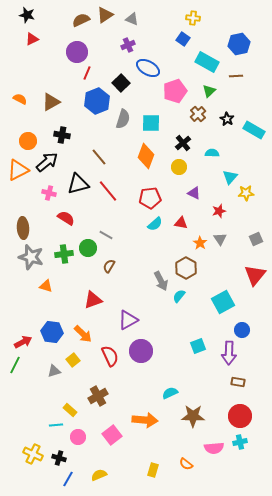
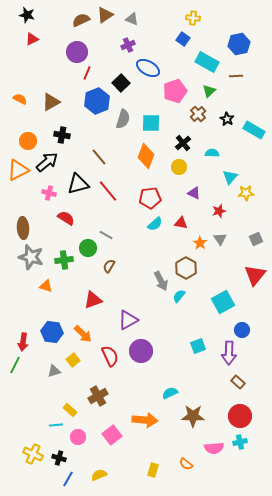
green cross at (64, 254): moved 6 px down
red arrow at (23, 342): rotated 126 degrees clockwise
brown rectangle at (238, 382): rotated 32 degrees clockwise
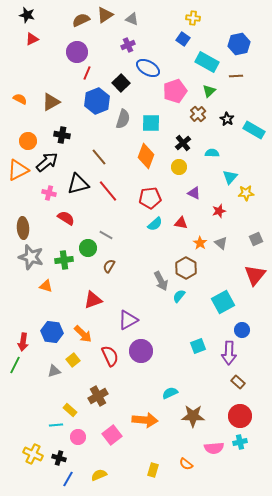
gray triangle at (220, 239): moved 1 px right, 4 px down; rotated 16 degrees counterclockwise
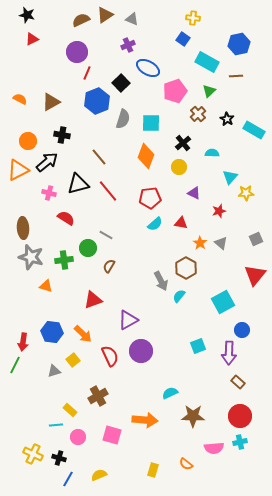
pink square at (112, 435): rotated 36 degrees counterclockwise
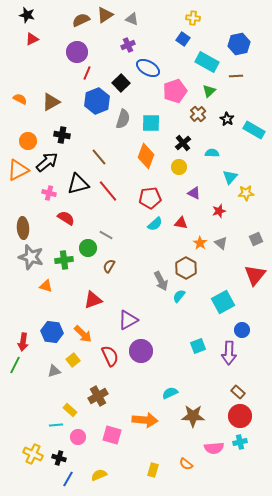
brown rectangle at (238, 382): moved 10 px down
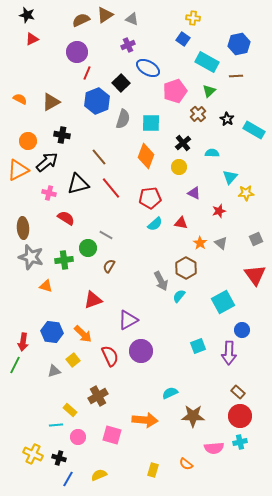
red line at (108, 191): moved 3 px right, 3 px up
red triangle at (255, 275): rotated 15 degrees counterclockwise
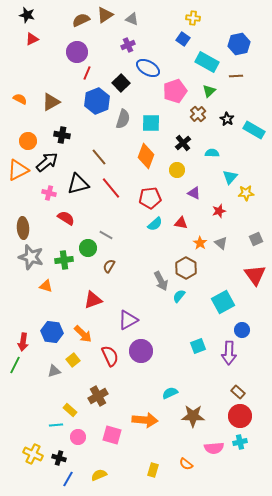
yellow circle at (179, 167): moved 2 px left, 3 px down
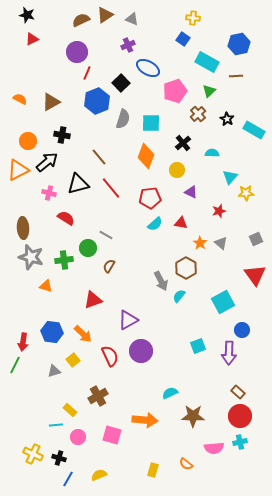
purple triangle at (194, 193): moved 3 px left, 1 px up
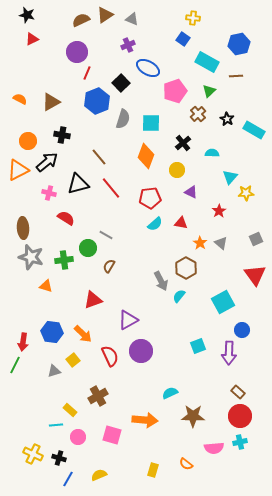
red star at (219, 211): rotated 16 degrees counterclockwise
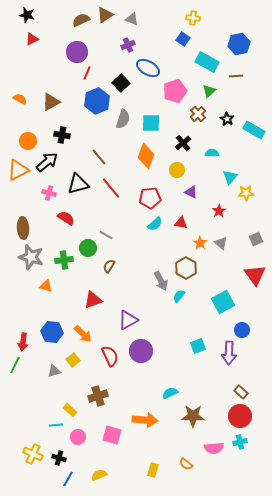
brown rectangle at (238, 392): moved 3 px right
brown cross at (98, 396): rotated 12 degrees clockwise
